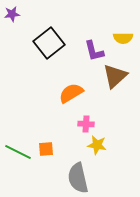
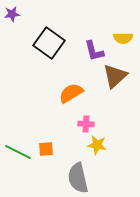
black square: rotated 16 degrees counterclockwise
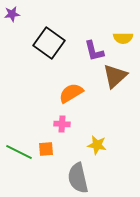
pink cross: moved 24 px left
green line: moved 1 px right
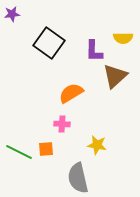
purple L-shape: rotated 15 degrees clockwise
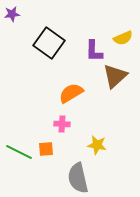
yellow semicircle: rotated 24 degrees counterclockwise
